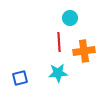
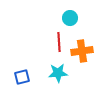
orange cross: moved 2 px left
blue square: moved 2 px right, 1 px up
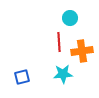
cyan star: moved 5 px right, 1 px down
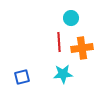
cyan circle: moved 1 px right
orange cross: moved 3 px up
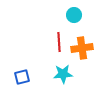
cyan circle: moved 3 px right, 3 px up
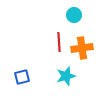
cyan star: moved 3 px right, 2 px down; rotated 12 degrees counterclockwise
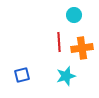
blue square: moved 2 px up
